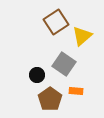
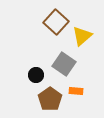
brown square: rotated 15 degrees counterclockwise
black circle: moved 1 px left
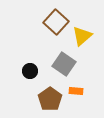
black circle: moved 6 px left, 4 px up
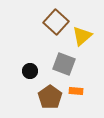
gray square: rotated 15 degrees counterclockwise
brown pentagon: moved 2 px up
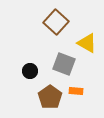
yellow triangle: moved 5 px right, 7 px down; rotated 50 degrees counterclockwise
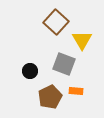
yellow triangle: moved 5 px left, 3 px up; rotated 30 degrees clockwise
brown pentagon: rotated 10 degrees clockwise
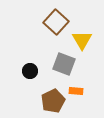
brown pentagon: moved 3 px right, 4 px down
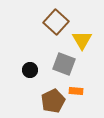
black circle: moved 1 px up
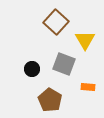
yellow triangle: moved 3 px right
black circle: moved 2 px right, 1 px up
orange rectangle: moved 12 px right, 4 px up
brown pentagon: moved 3 px left, 1 px up; rotated 15 degrees counterclockwise
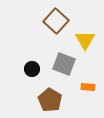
brown square: moved 1 px up
